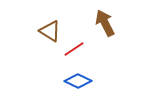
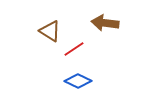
brown arrow: rotated 56 degrees counterclockwise
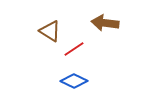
blue diamond: moved 4 px left
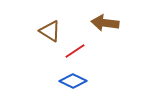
red line: moved 1 px right, 2 px down
blue diamond: moved 1 px left
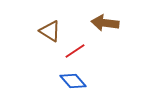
blue diamond: rotated 24 degrees clockwise
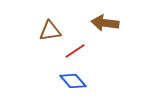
brown triangle: rotated 40 degrees counterclockwise
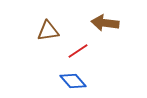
brown triangle: moved 2 px left
red line: moved 3 px right
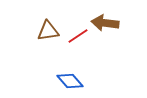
red line: moved 15 px up
blue diamond: moved 3 px left
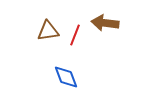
red line: moved 3 px left, 1 px up; rotated 35 degrees counterclockwise
blue diamond: moved 4 px left, 4 px up; rotated 20 degrees clockwise
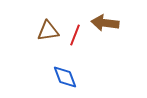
blue diamond: moved 1 px left
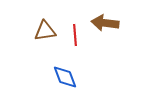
brown triangle: moved 3 px left
red line: rotated 25 degrees counterclockwise
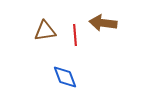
brown arrow: moved 2 px left
